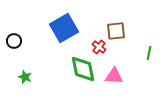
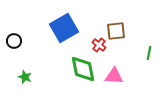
red cross: moved 2 px up
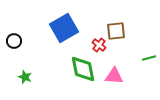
green line: moved 5 px down; rotated 64 degrees clockwise
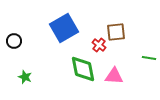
brown square: moved 1 px down
green line: rotated 24 degrees clockwise
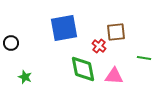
blue square: rotated 20 degrees clockwise
black circle: moved 3 px left, 2 px down
red cross: moved 1 px down
green line: moved 5 px left
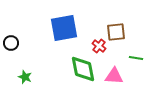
green line: moved 8 px left
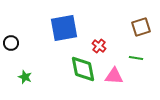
brown square: moved 25 px right, 5 px up; rotated 12 degrees counterclockwise
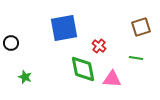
pink triangle: moved 2 px left, 3 px down
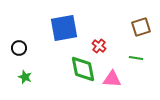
black circle: moved 8 px right, 5 px down
